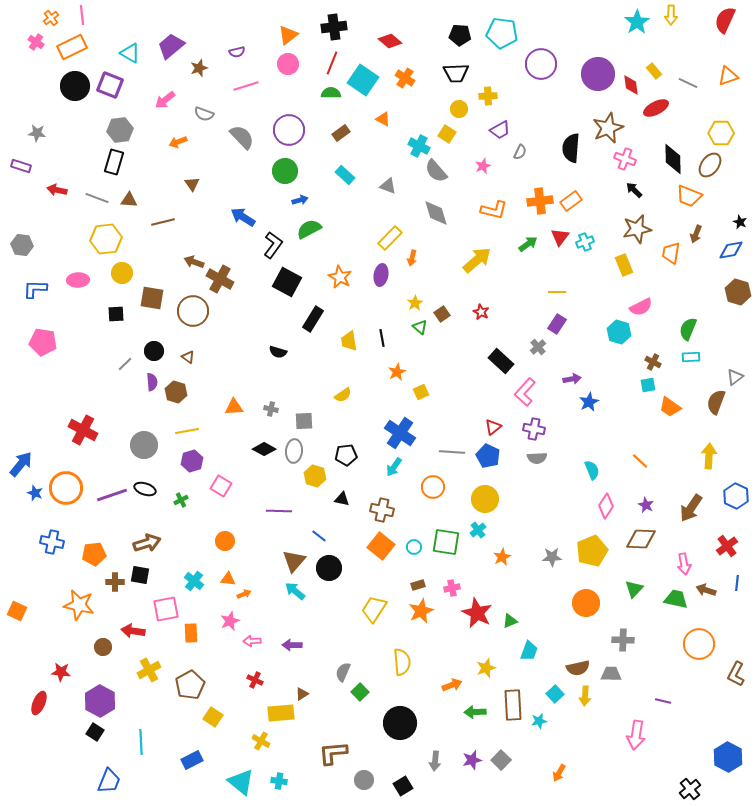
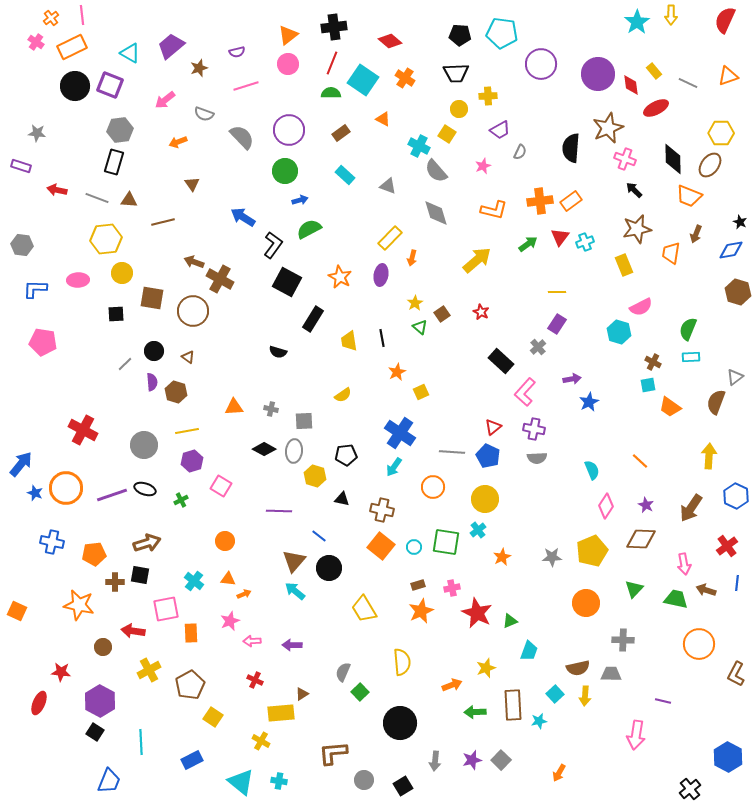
yellow trapezoid at (374, 609): moved 10 px left; rotated 64 degrees counterclockwise
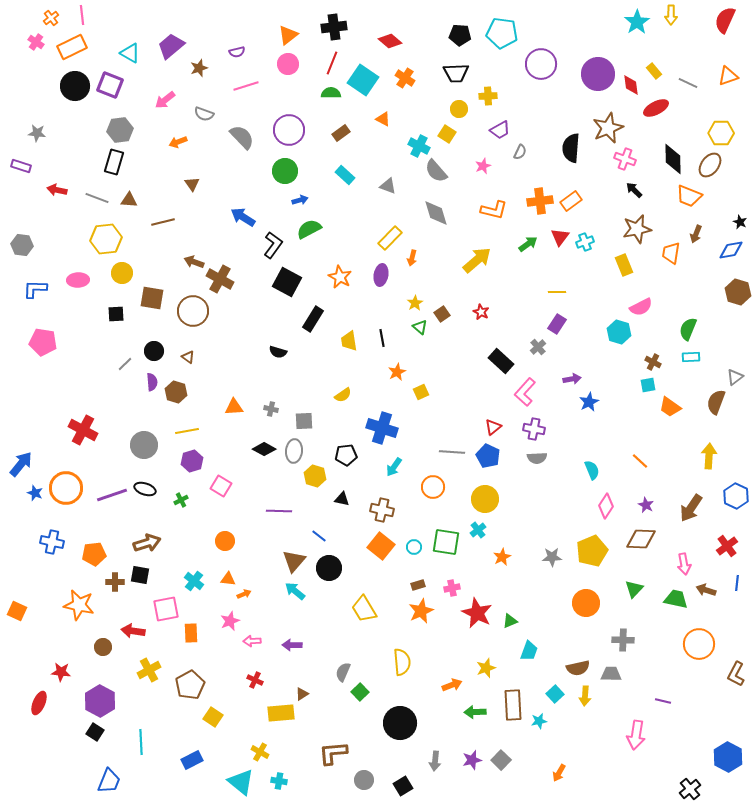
blue cross at (400, 433): moved 18 px left, 5 px up; rotated 16 degrees counterclockwise
yellow cross at (261, 741): moved 1 px left, 11 px down
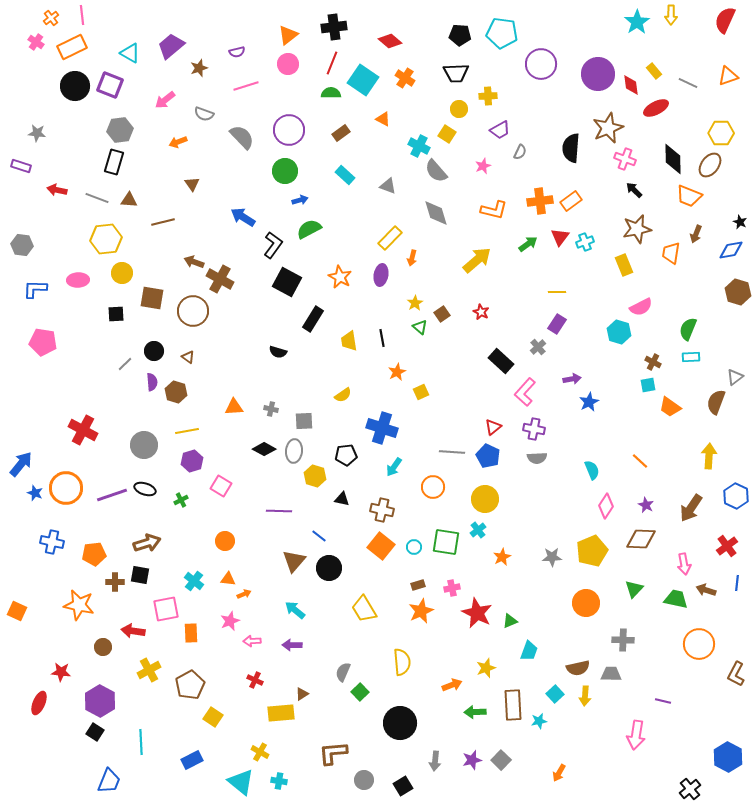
cyan arrow at (295, 591): moved 19 px down
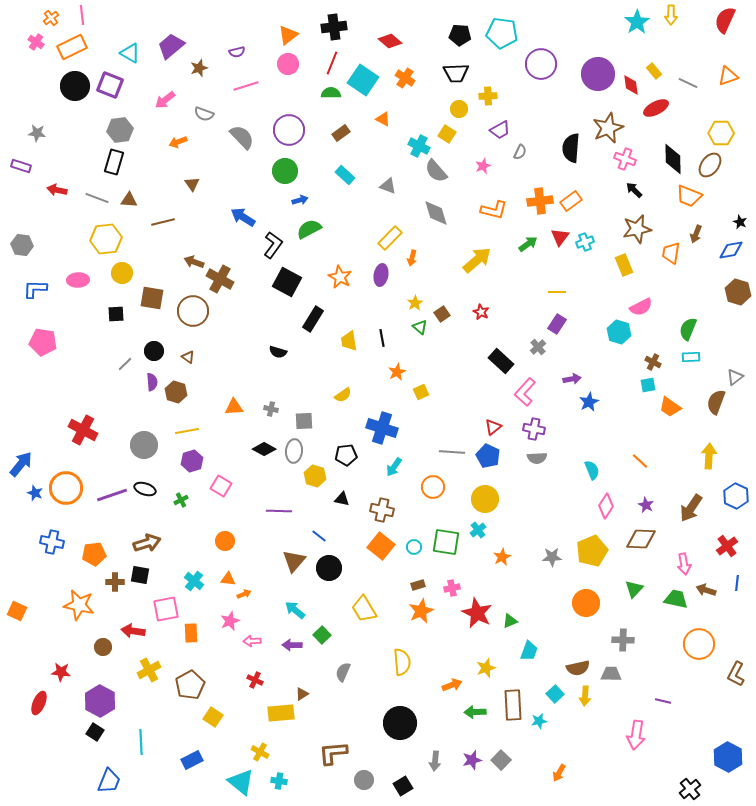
green square at (360, 692): moved 38 px left, 57 px up
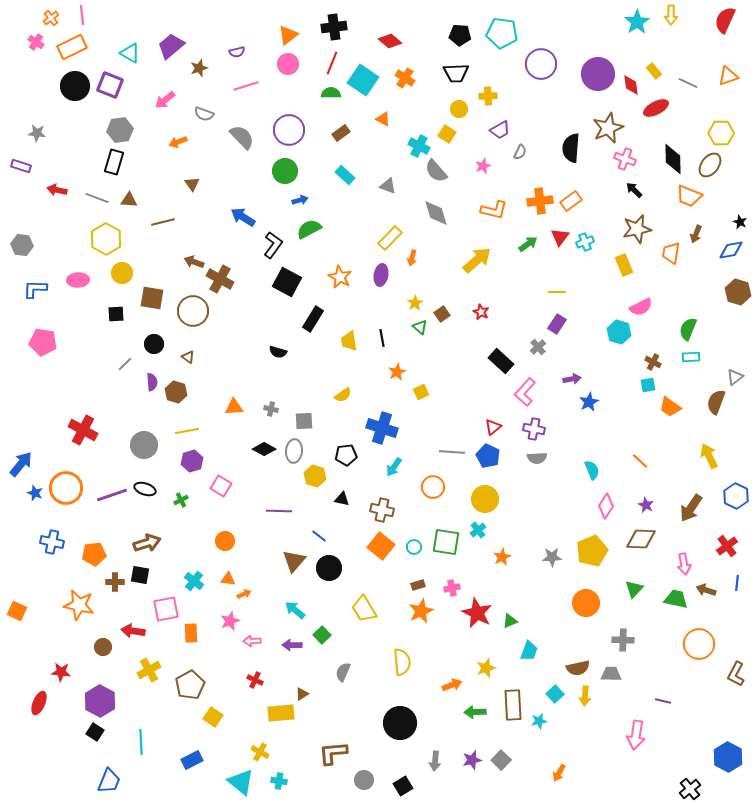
yellow hexagon at (106, 239): rotated 24 degrees counterclockwise
black circle at (154, 351): moved 7 px up
yellow arrow at (709, 456): rotated 30 degrees counterclockwise
